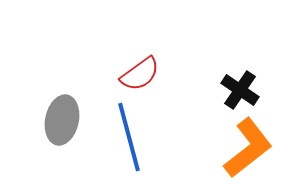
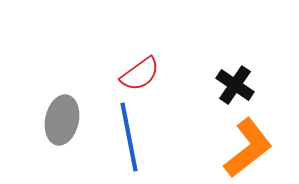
black cross: moved 5 px left, 5 px up
blue line: rotated 4 degrees clockwise
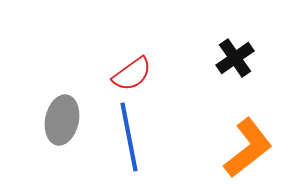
red semicircle: moved 8 px left
black cross: moved 27 px up; rotated 21 degrees clockwise
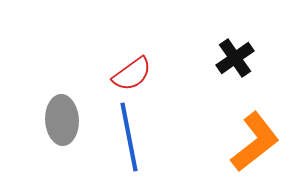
gray ellipse: rotated 15 degrees counterclockwise
orange L-shape: moved 7 px right, 6 px up
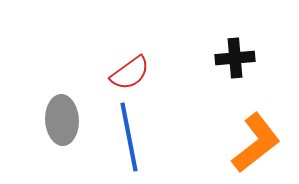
black cross: rotated 30 degrees clockwise
red semicircle: moved 2 px left, 1 px up
orange L-shape: moved 1 px right, 1 px down
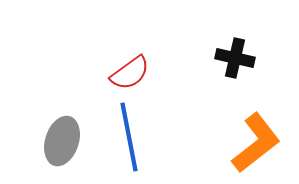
black cross: rotated 18 degrees clockwise
gray ellipse: moved 21 px down; rotated 21 degrees clockwise
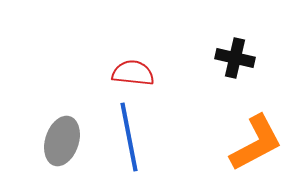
red semicircle: moved 3 px right; rotated 138 degrees counterclockwise
orange L-shape: rotated 10 degrees clockwise
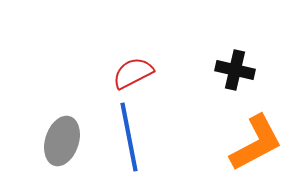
black cross: moved 12 px down
red semicircle: rotated 33 degrees counterclockwise
